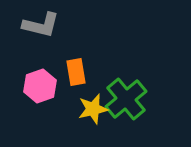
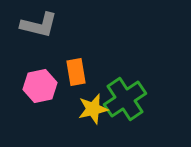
gray L-shape: moved 2 px left
pink hexagon: rotated 8 degrees clockwise
green cross: moved 1 px left; rotated 6 degrees clockwise
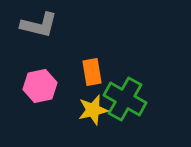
orange rectangle: moved 16 px right
green cross: rotated 27 degrees counterclockwise
yellow star: moved 1 px down
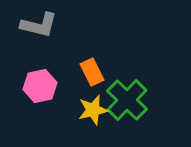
orange rectangle: rotated 16 degrees counterclockwise
green cross: moved 2 px right, 1 px down; rotated 15 degrees clockwise
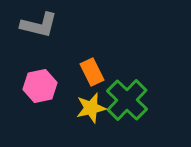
yellow star: moved 2 px left, 2 px up
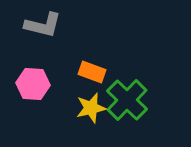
gray L-shape: moved 4 px right
orange rectangle: rotated 44 degrees counterclockwise
pink hexagon: moved 7 px left, 2 px up; rotated 16 degrees clockwise
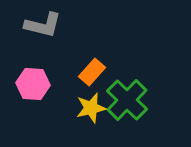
orange rectangle: rotated 68 degrees counterclockwise
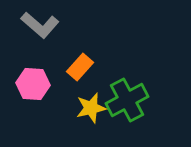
gray L-shape: moved 3 px left; rotated 27 degrees clockwise
orange rectangle: moved 12 px left, 5 px up
green cross: rotated 18 degrees clockwise
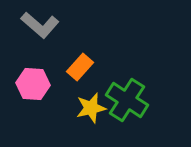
green cross: rotated 30 degrees counterclockwise
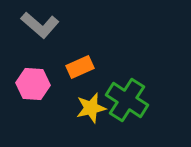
orange rectangle: rotated 24 degrees clockwise
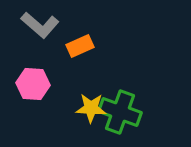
orange rectangle: moved 21 px up
green cross: moved 7 px left, 12 px down; rotated 12 degrees counterclockwise
yellow star: rotated 16 degrees clockwise
